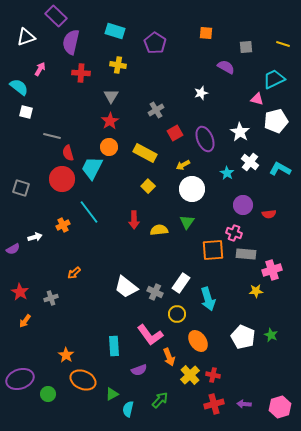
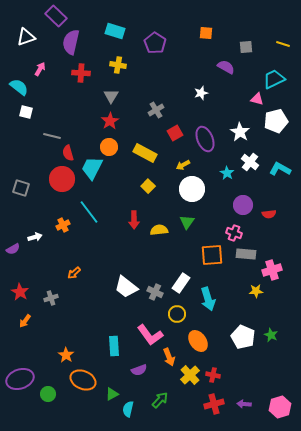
orange square at (213, 250): moved 1 px left, 5 px down
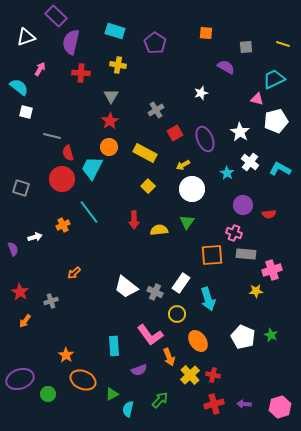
purple semicircle at (13, 249): rotated 80 degrees counterclockwise
gray cross at (51, 298): moved 3 px down
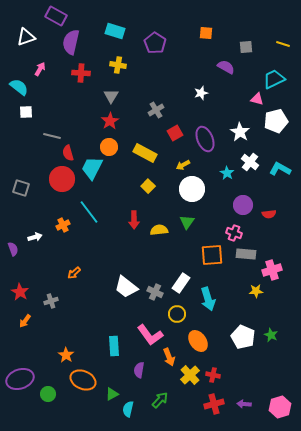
purple rectangle at (56, 16): rotated 15 degrees counterclockwise
white square at (26, 112): rotated 16 degrees counterclockwise
purple semicircle at (139, 370): rotated 119 degrees clockwise
